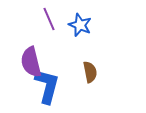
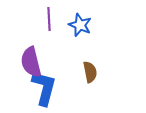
purple line: rotated 20 degrees clockwise
blue L-shape: moved 3 px left, 2 px down
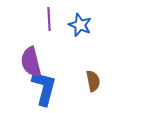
brown semicircle: moved 3 px right, 9 px down
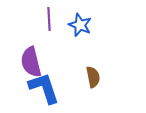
brown semicircle: moved 4 px up
blue L-shape: rotated 33 degrees counterclockwise
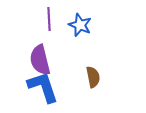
purple semicircle: moved 9 px right, 2 px up
blue L-shape: moved 1 px left, 1 px up
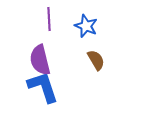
blue star: moved 6 px right, 1 px down
brown semicircle: moved 3 px right, 17 px up; rotated 20 degrees counterclockwise
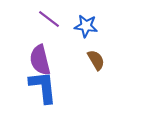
purple line: rotated 50 degrees counterclockwise
blue star: rotated 15 degrees counterclockwise
blue L-shape: rotated 12 degrees clockwise
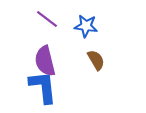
purple line: moved 2 px left
purple semicircle: moved 5 px right, 1 px down
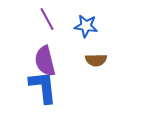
purple line: rotated 25 degrees clockwise
brown semicircle: rotated 120 degrees clockwise
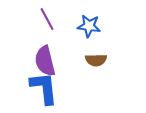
blue star: moved 3 px right
blue L-shape: moved 1 px right, 1 px down
